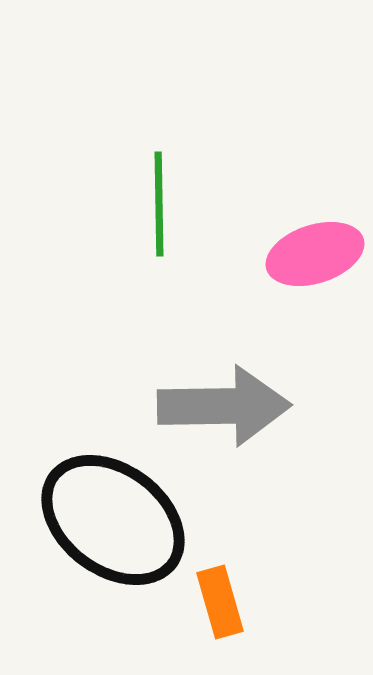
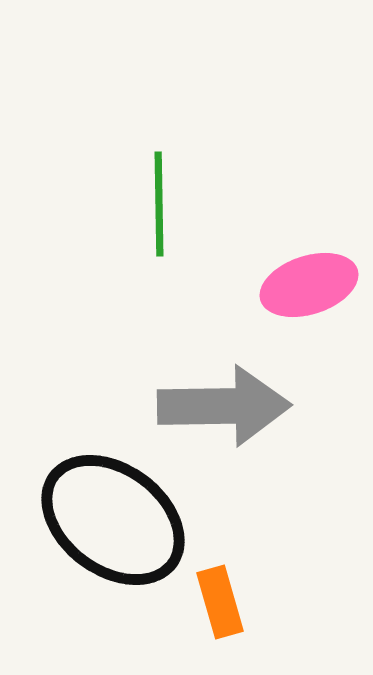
pink ellipse: moved 6 px left, 31 px down
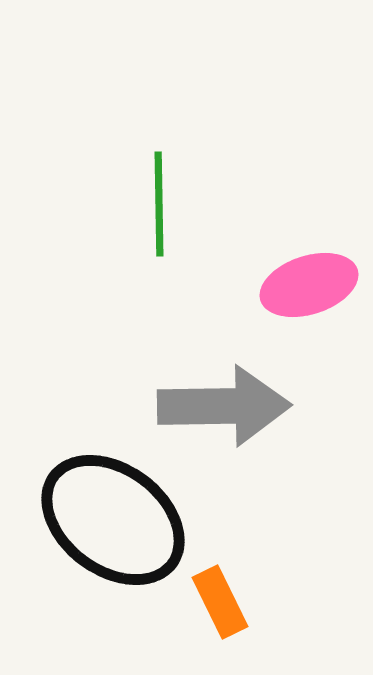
orange rectangle: rotated 10 degrees counterclockwise
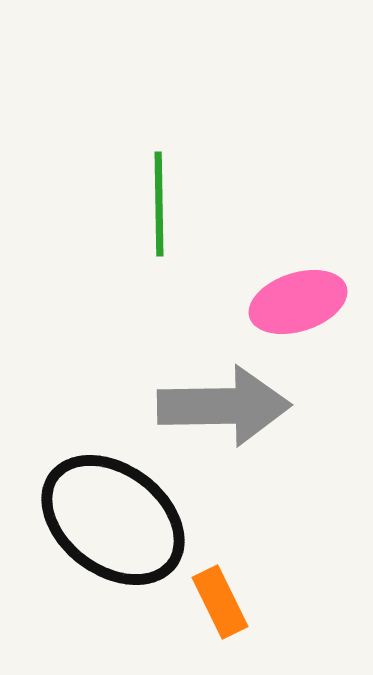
pink ellipse: moved 11 px left, 17 px down
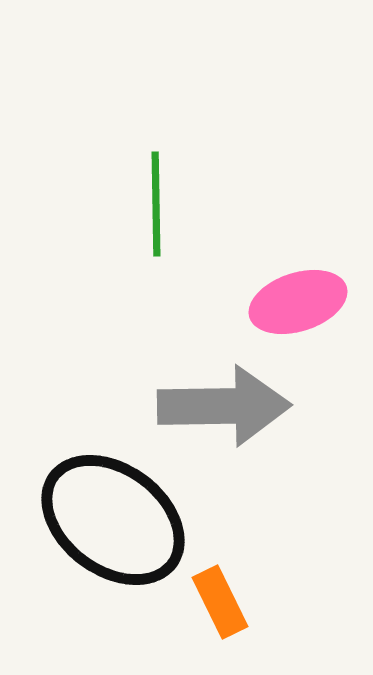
green line: moved 3 px left
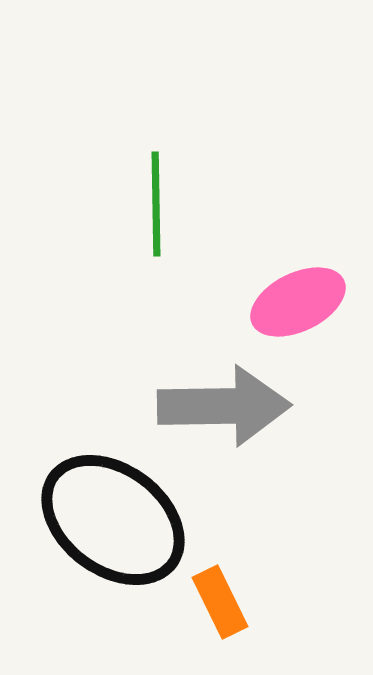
pink ellipse: rotated 8 degrees counterclockwise
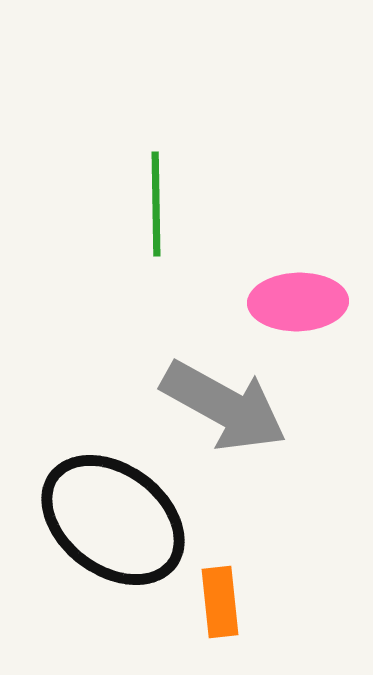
pink ellipse: rotated 24 degrees clockwise
gray arrow: rotated 30 degrees clockwise
orange rectangle: rotated 20 degrees clockwise
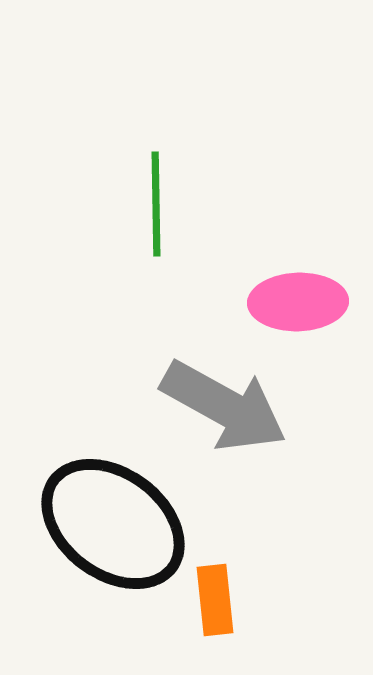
black ellipse: moved 4 px down
orange rectangle: moved 5 px left, 2 px up
